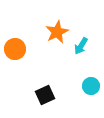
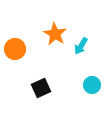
orange star: moved 2 px left, 2 px down; rotated 15 degrees counterclockwise
cyan circle: moved 1 px right, 1 px up
black square: moved 4 px left, 7 px up
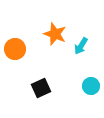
orange star: rotated 10 degrees counterclockwise
cyan circle: moved 1 px left, 1 px down
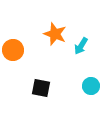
orange circle: moved 2 px left, 1 px down
black square: rotated 36 degrees clockwise
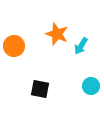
orange star: moved 2 px right
orange circle: moved 1 px right, 4 px up
black square: moved 1 px left, 1 px down
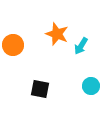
orange circle: moved 1 px left, 1 px up
